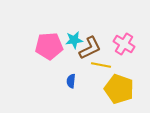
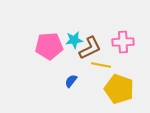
pink cross: moved 1 px left, 2 px up; rotated 35 degrees counterclockwise
blue semicircle: rotated 32 degrees clockwise
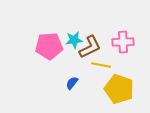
brown L-shape: moved 1 px up
blue semicircle: moved 1 px right, 2 px down
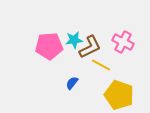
pink cross: rotated 30 degrees clockwise
yellow line: rotated 18 degrees clockwise
yellow pentagon: moved 6 px down
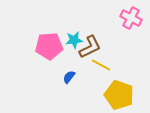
pink cross: moved 8 px right, 24 px up
blue semicircle: moved 3 px left, 6 px up
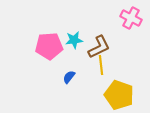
brown L-shape: moved 9 px right
yellow line: rotated 54 degrees clockwise
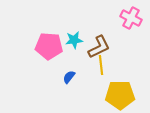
pink pentagon: rotated 8 degrees clockwise
yellow pentagon: moved 1 px right; rotated 20 degrees counterclockwise
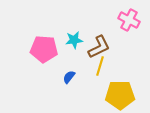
pink cross: moved 2 px left, 2 px down
pink pentagon: moved 5 px left, 3 px down
yellow line: moved 1 px left, 1 px down; rotated 24 degrees clockwise
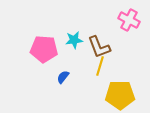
brown L-shape: rotated 95 degrees clockwise
blue semicircle: moved 6 px left
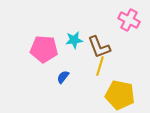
yellow pentagon: rotated 12 degrees clockwise
